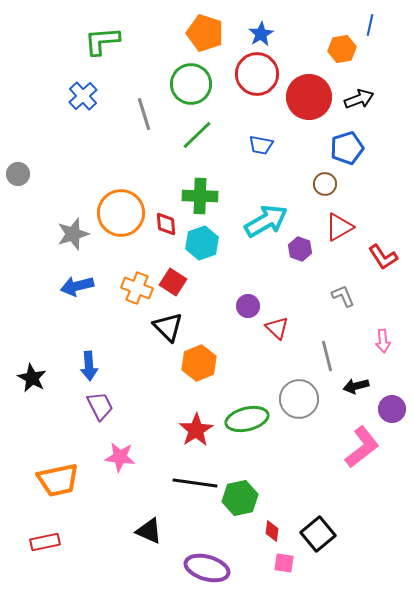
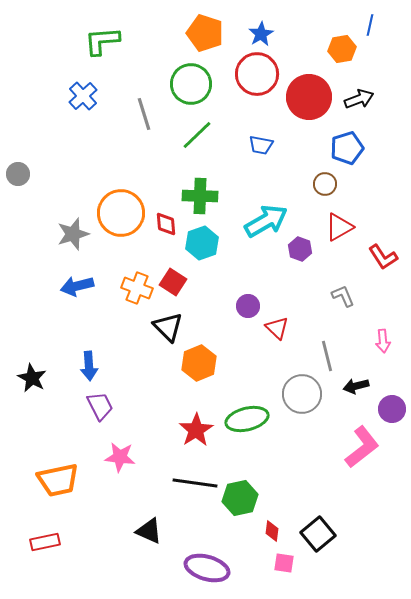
gray circle at (299, 399): moved 3 px right, 5 px up
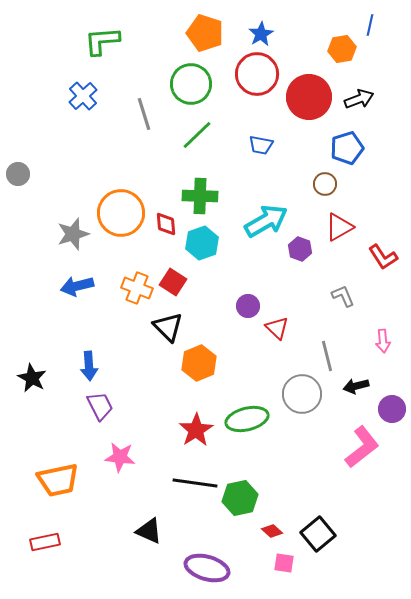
red diamond at (272, 531): rotated 55 degrees counterclockwise
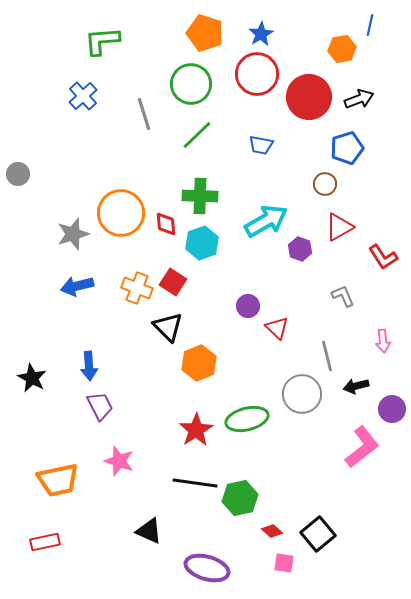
pink star at (120, 457): moved 1 px left, 4 px down; rotated 12 degrees clockwise
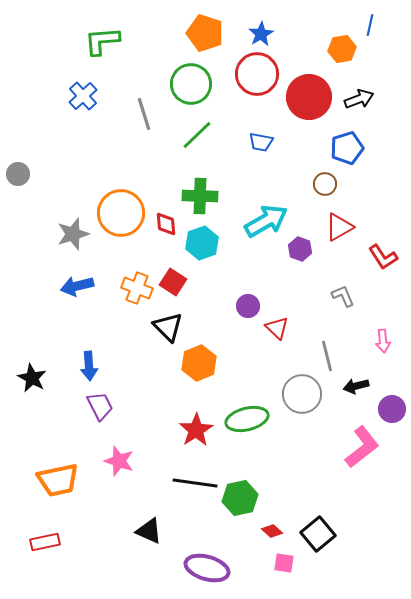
blue trapezoid at (261, 145): moved 3 px up
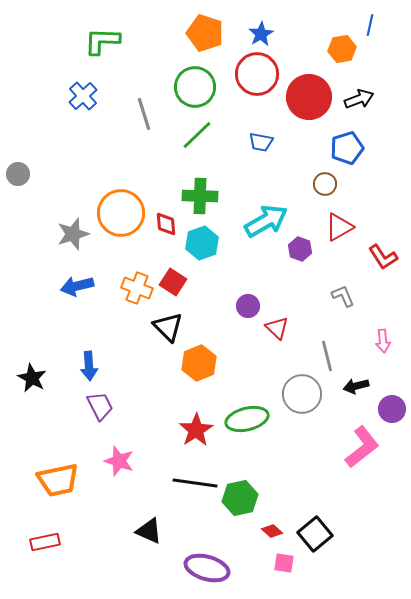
green L-shape at (102, 41): rotated 6 degrees clockwise
green circle at (191, 84): moved 4 px right, 3 px down
black square at (318, 534): moved 3 px left
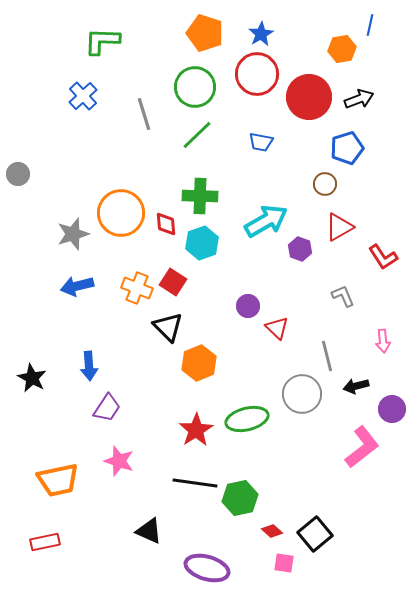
purple trapezoid at (100, 406): moved 7 px right, 2 px down; rotated 60 degrees clockwise
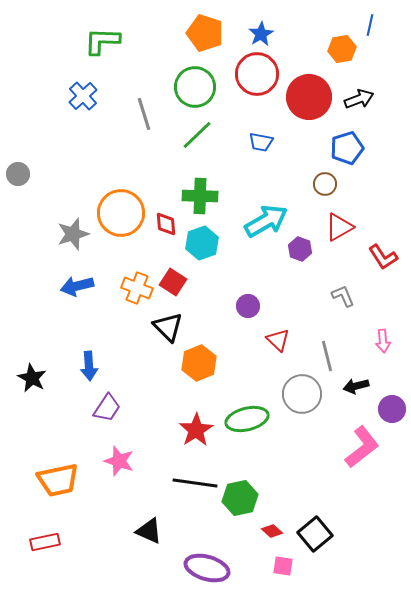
red triangle at (277, 328): moved 1 px right, 12 px down
pink square at (284, 563): moved 1 px left, 3 px down
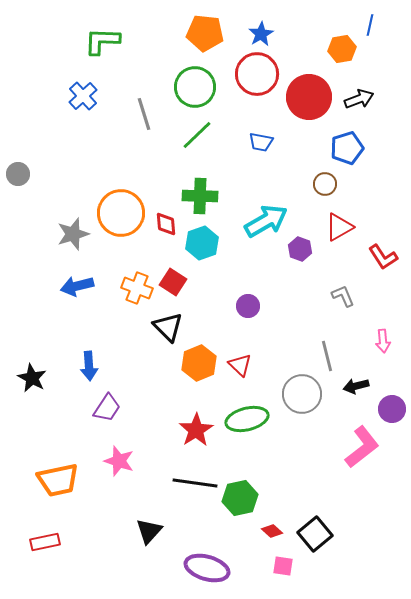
orange pentagon at (205, 33): rotated 12 degrees counterclockwise
red triangle at (278, 340): moved 38 px left, 25 px down
black triangle at (149, 531): rotated 48 degrees clockwise
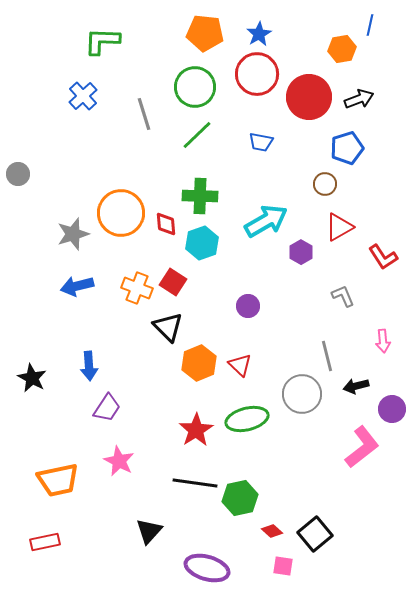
blue star at (261, 34): moved 2 px left
purple hexagon at (300, 249): moved 1 px right, 3 px down; rotated 10 degrees clockwise
pink star at (119, 461): rotated 8 degrees clockwise
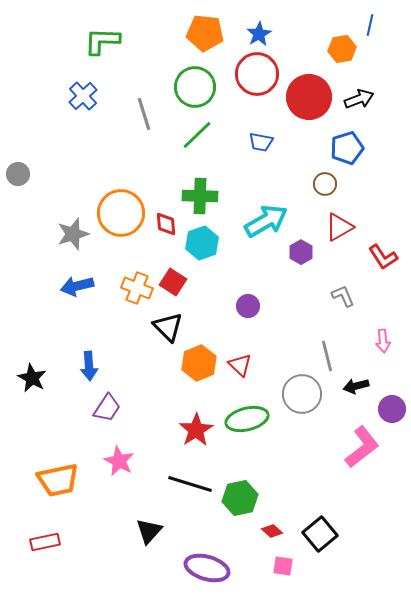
black line at (195, 483): moved 5 px left, 1 px down; rotated 9 degrees clockwise
black square at (315, 534): moved 5 px right
